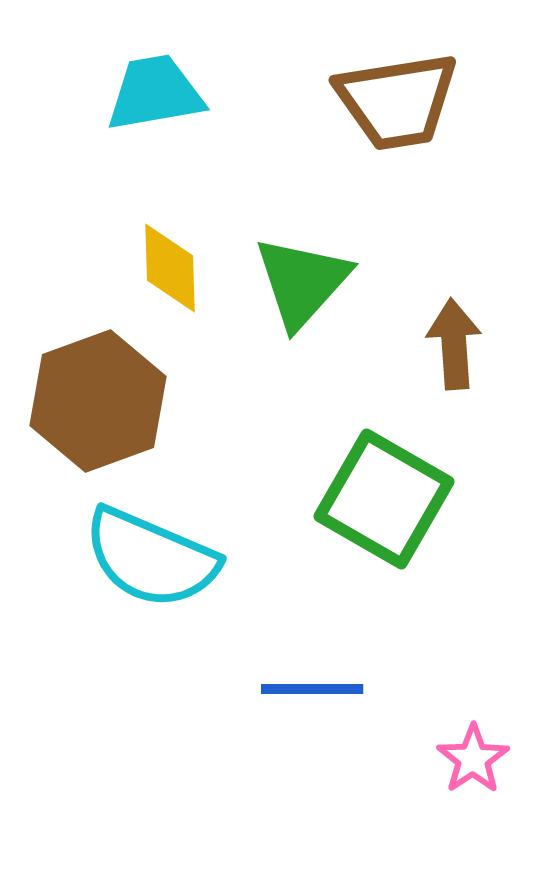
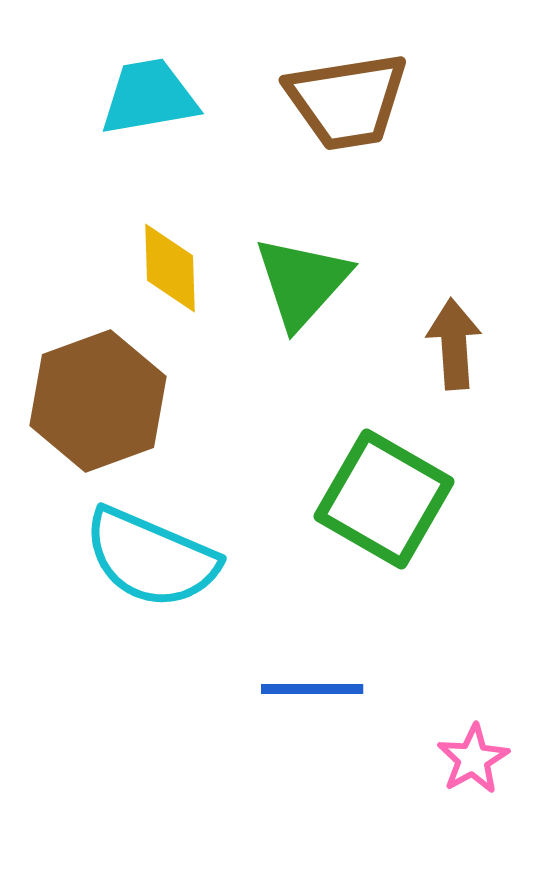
cyan trapezoid: moved 6 px left, 4 px down
brown trapezoid: moved 50 px left
pink star: rotated 4 degrees clockwise
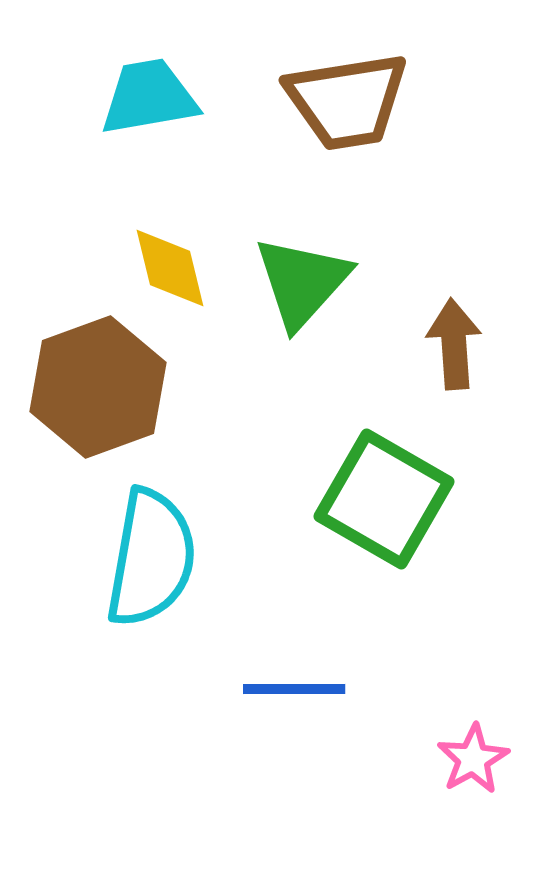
yellow diamond: rotated 12 degrees counterclockwise
brown hexagon: moved 14 px up
cyan semicircle: rotated 103 degrees counterclockwise
blue line: moved 18 px left
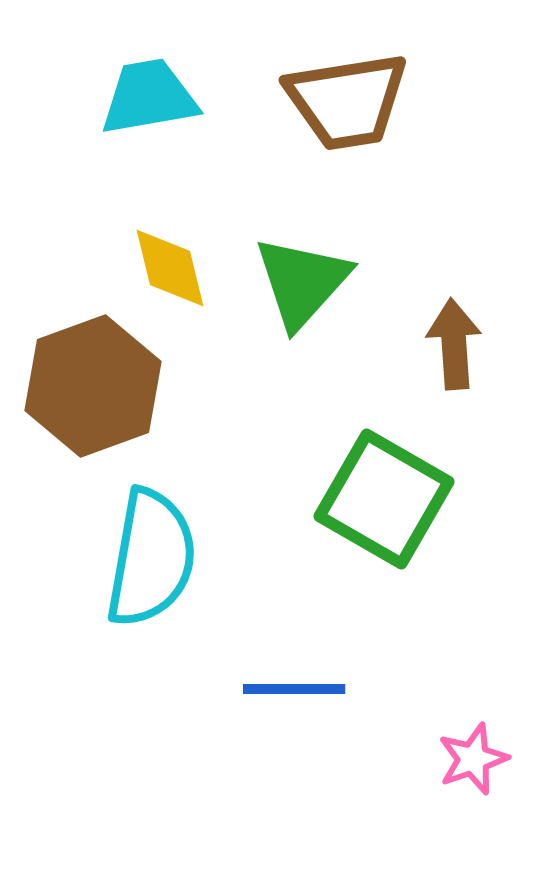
brown hexagon: moved 5 px left, 1 px up
pink star: rotated 10 degrees clockwise
